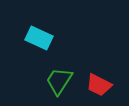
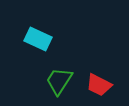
cyan rectangle: moved 1 px left, 1 px down
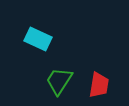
red trapezoid: rotated 108 degrees counterclockwise
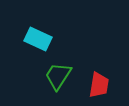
green trapezoid: moved 1 px left, 5 px up
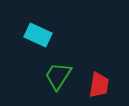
cyan rectangle: moved 4 px up
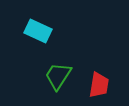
cyan rectangle: moved 4 px up
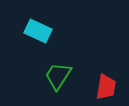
red trapezoid: moved 7 px right, 2 px down
